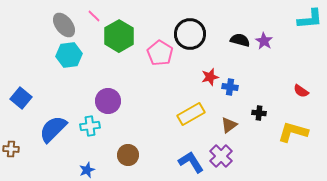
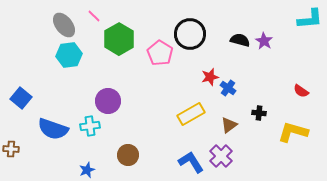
green hexagon: moved 3 px down
blue cross: moved 2 px left, 1 px down; rotated 28 degrees clockwise
blue semicircle: rotated 116 degrees counterclockwise
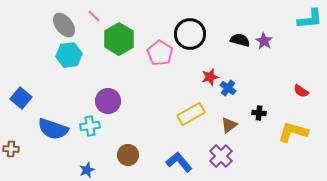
blue L-shape: moved 12 px left; rotated 8 degrees counterclockwise
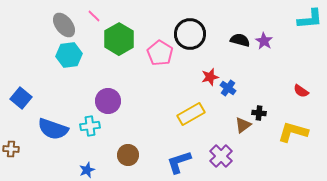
brown triangle: moved 14 px right
blue L-shape: rotated 68 degrees counterclockwise
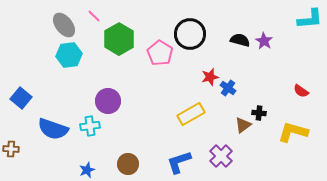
brown circle: moved 9 px down
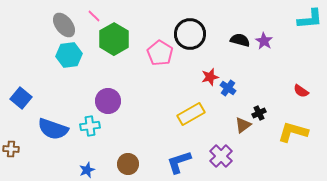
green hexagon: moved 5 px left
black cross: rotated 32 degrees counterclockwise
